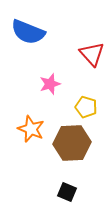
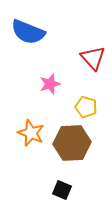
red triangle: moved 1 px right, 4 px down
orange star: moved 4 px down
black square: moved 5 px left, 2 px up
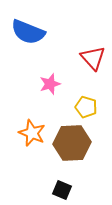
orange star: moved 1 px right
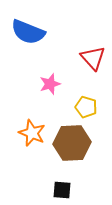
black square: rotated 18 degrees counterclockwise
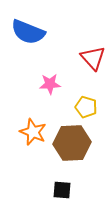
pink star: rotated 15 degrees clockwise
orange star: moved 1 px right, 1 px up
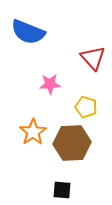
orange star: rotated 16 degrees clockwise
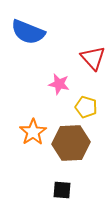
pink star: moved 9 px right; rotated 15 degrees clockwise
brown hexagon: moved 1 px left
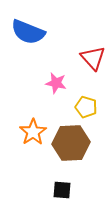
pink star: moved 3 px left, 1 px up
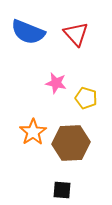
red triangle: moved 17 px left, 24 px up
yellow pentagon: moved 9 px up
